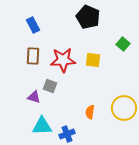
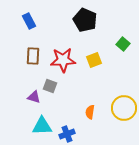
black pentagon: moved 3 px left, 3 px down
blue rectangle: moved 4 px left, 4 px up
yellow square: moved 1 px right; rotated 28 degrees counterclockwise
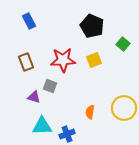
black pentagon: moved 7 px right, 6 px down
brown rectangle: moved 7 px left, 6 px down; rotated 24 degrees counterclockwise
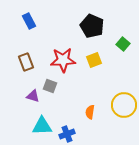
purple triangle: moved 1 px left, 1 px up
yellow circle: moved 3 px up
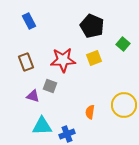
yellow square: moved 2 px up
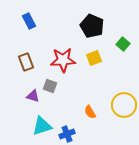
orange semicircle: rotated 40 degrees counterclockwise
cyan triangle: rotated 15 degrees counterclockwise
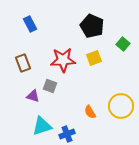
blue rectangle: moved 1 px right, 3 px down
brown rectangle: moved 3 px left, 1 px down
yellow circle: moved 3 px left, 1 px down
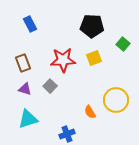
black pentagon: rotated 20 degrees counterclockwise
gray square: rotated 24 degrees clockwise
purple triangle: moved 8 px left, 7 px up
yellow circle: moved 5 px left, 6 px up
cyan triangle: moved 14 px left, 7 px up
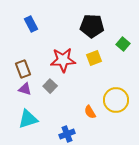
blue rectangle: moved 1 px right
brown rectangle: moved 6 px down
